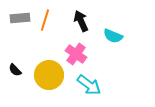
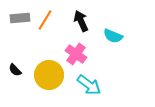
orange line: rotated 15 degrees clockwise
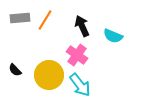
black arrow: moved 1 px right, 5 px down
pink cross: moved 1 px right, 1 px down
cyan arrow: moved 9 px left; rotated 15 degrees clockwise
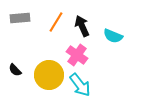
orange line: moved 11 px right, 2 px down
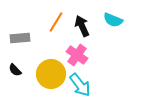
gray rectangle: moved 20 px down
cyan semicircle: moved 16 px up
yellow circle: moved 2 px right, 1 px up
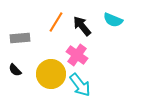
black arrow: rotated 15 degrees counterclockwise
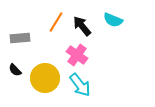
yellow circle: moved 6 px left, 4 px down
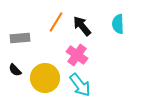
cyan semicircle: moved 5 px right, 4 px down; rotated 66 degrees clockwise
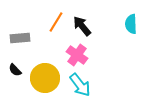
cyan semicircle: moved 13 px right
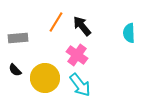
cyan semicircle: moved 2 px left, 9 px down
gray rectangle: moved 2 px left
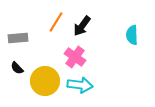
black arrow: rotated 105 degrees counterclockwise
cyan semicircle: moved 3 px right, 2 px down
pink cross: moved 2 px left, 2 px down
black semicircle: moved 2 px right, 2 px up
yellow circle: moved 3 px down
cyan arrow: rotated 45 degrees counterclockwise
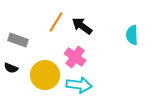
black arrow: rotated 90 degrees clockwise
gray rectangle: moved 2 px down; rotated 24 degrees clockwise
black semicircle: moved 6 px left; rotated 24 degrees counterclockwise
yellow circle: moved 6 px up
cyan arrow: moved 1 px left
